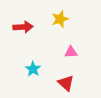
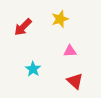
red arrow: rotated 138 degrees clockwise
pink triangle: moved 1 px left, 1 px up
red triangle: moved 9 px right, 2 px up
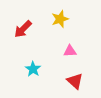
red arrow: moved 2 px down
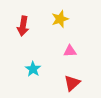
red arrow: moved 3 px up; rotated 36 degrees counterclockwise
red triangle: moved 3 px left, 2 px down; rotated 36 degrees clockwise
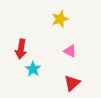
red arrow: moved 2 px left, 23 px down
pink triangle: rotated 32 degrees clockwise
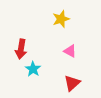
yellow star: moved 1 px right
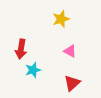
cyan star: moved 1 px down; rotated 21 degrees clockwise
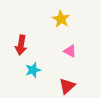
yellow star: rotated 24 degrees counterclockwise
red arrow: moved 4 px up
red triangle: moved 5 px left, 3 px down
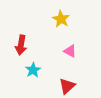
cyan star: rotated 14 degrees counterclockwise
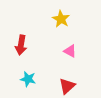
cyan star: moved 5 px left, 9 px down; rotated 28 degrees counterclockwise
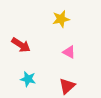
yellow star: rotated 30 degrees clockwise
red arrow: rotated 66 degrees counterclockwise
pink triangle: moved 1 px left, 1 px down
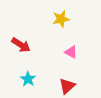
pink triangle: moved 2 px right
cyan star: rotated 21 degrees clockwise
